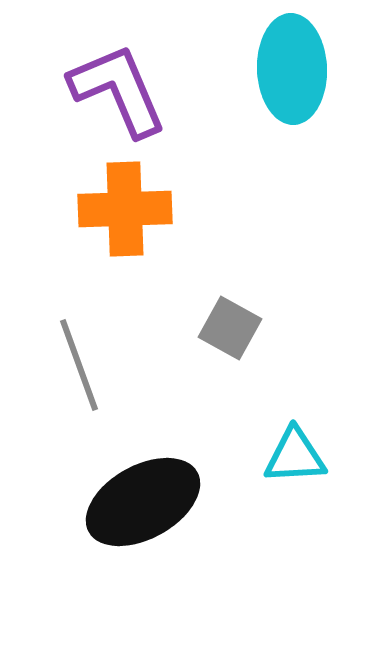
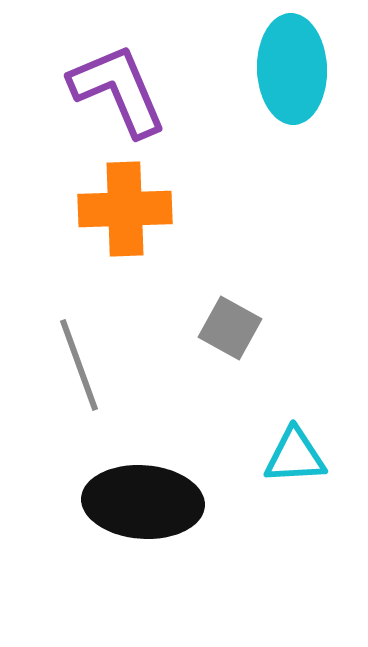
black ellipse: rotated 33 degrees clockwise
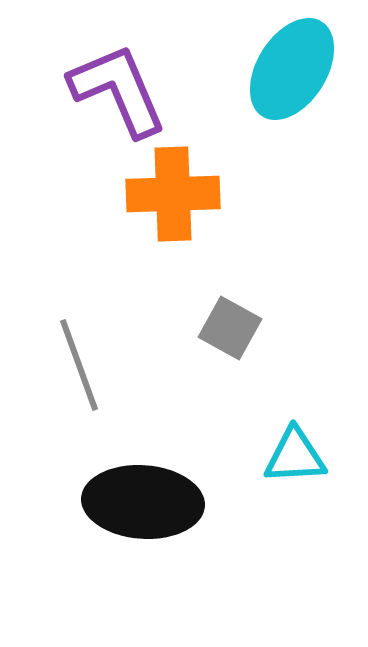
cyan ellipse: rotated 34 degrees clockwise
orange cross: moved 48 px right, 15 px up
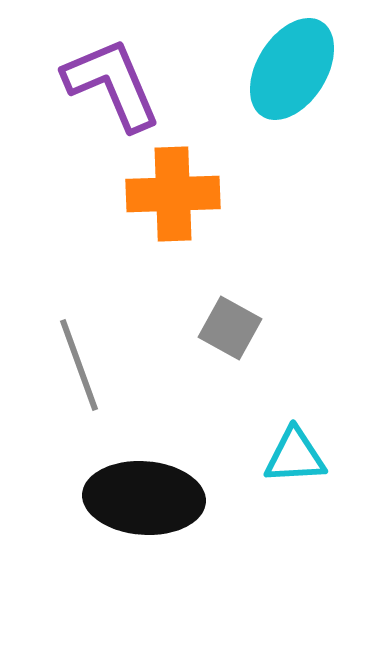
purple L-shape: moved 6 px left, 6 px up
black ellipse: moved 1 px right, 4 px up
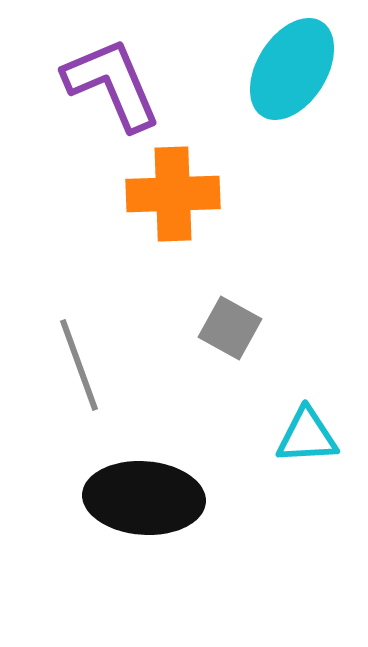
cyan triangle: moved 12 px right, 20 px up
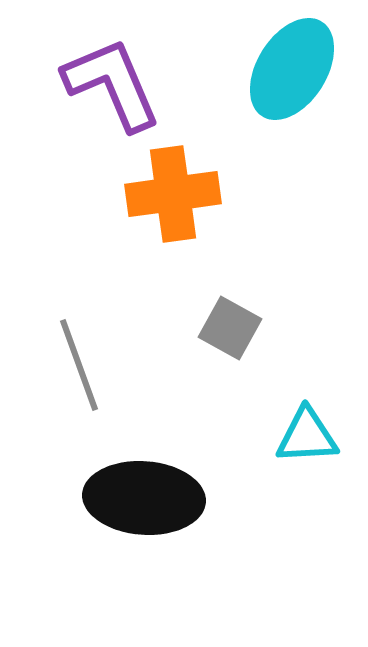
orange cross: rotated 6 degrees counterclockwise
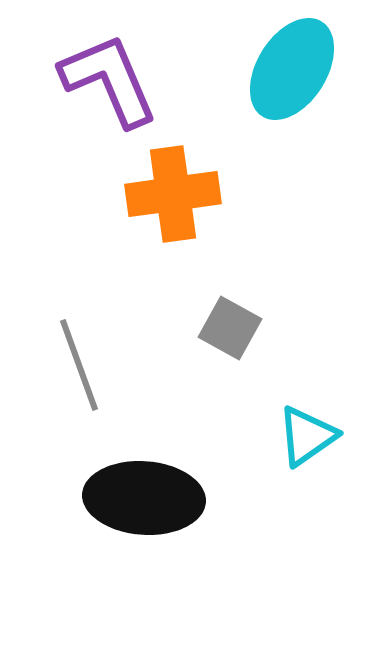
purple L-shape: moved 3 px left, 4 px up
cyan triangle: rotated 32 degrees counterclockwise
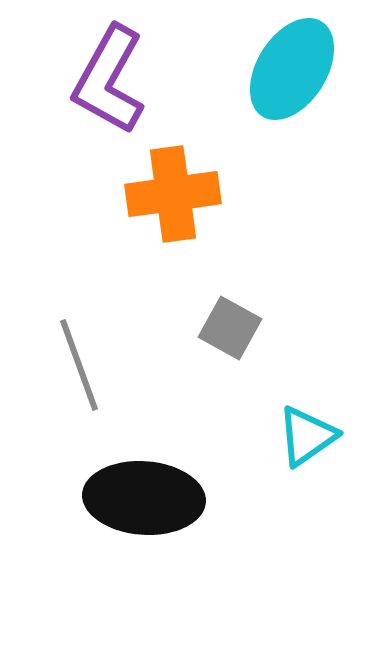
purple L-shape: rotated 128 degrees counterclockwise
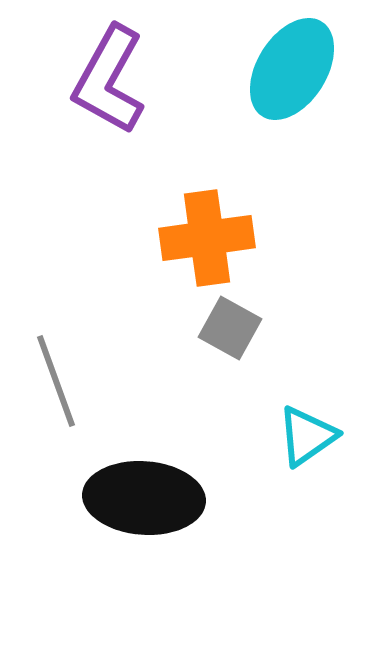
orange cross: moved 34 px right, 44 px down
gray line: moved 23 px left, 16 px down
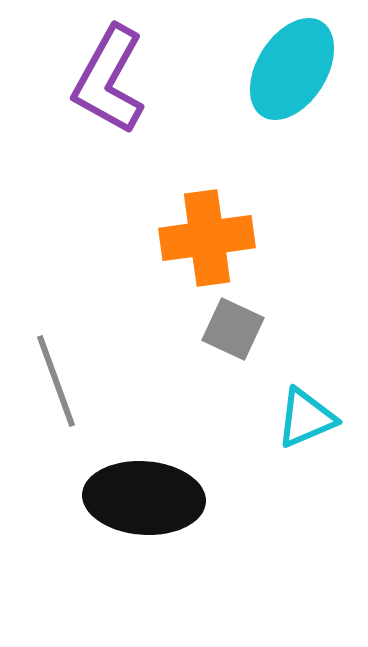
gray square: moved 3 px right, 1 px down; rotated 4 degrees counterclockwise
cyan triangle: moved 1 px left, 18 px up; rotated 12 degrees clockwise
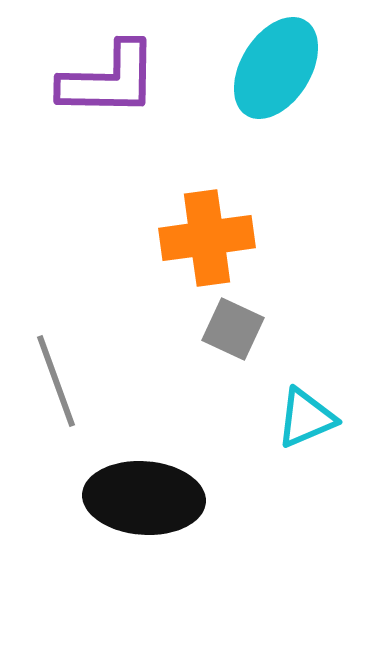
cyan ellipse: moved 16 px left, 1 px up
purple L-shape: rotated 118 degrees counterclockwise
